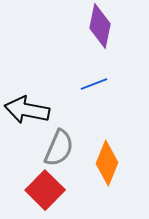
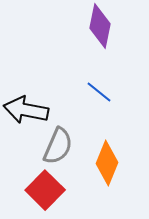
blue line: moved 5 px right, 8 px down; rotated 60 degrees clockwise
black arrow: moved 1 px left
gray semicircle: moved 1 px left, 2 px up
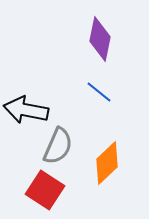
purple diamond: moved 13 px down
orange diamond: rotated 24 degrees clockwise
red square: rotated 12 degrees counterclockwise
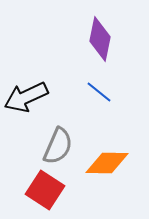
black arrow: moved 13 px up; rotated 36 degrees counterclockwise
orange diamond: rotated 45 degrees clockwise
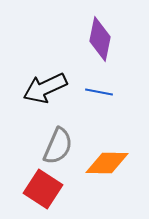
blue line: rotated 28 degrees counterclockwise
black arrow: moved 19 px right, 9 px up
red square: moved 2 px left, 1 px up
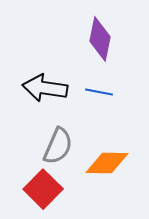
black arrow: rotated 33 degrees clockwise
red square: rotated 12 degrees clockwise
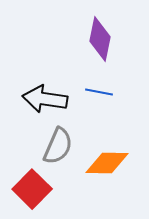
black arrow: moved 11 px down
red square: moved 11 px left
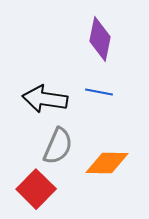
red square: moved 4 px right
